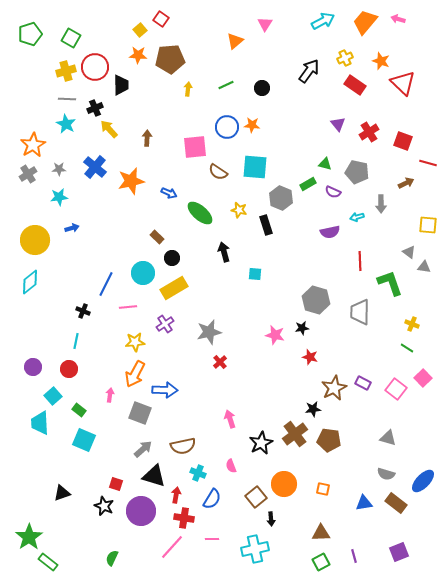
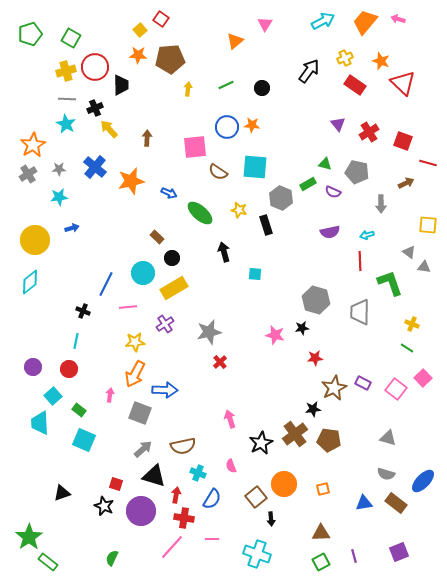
cyan arrow at (357, 217): moved 10 px right, 18 px down
red star at (310, 357): moved 5 px right, 1 px down; rotated 21 degrees counterclockwise
orange square at (323, 489): rotated 24 degrees counterclockwise
cyan cross at (255, 549): moved 2 px right, 5 px down; rotated 32 degrees clockwise
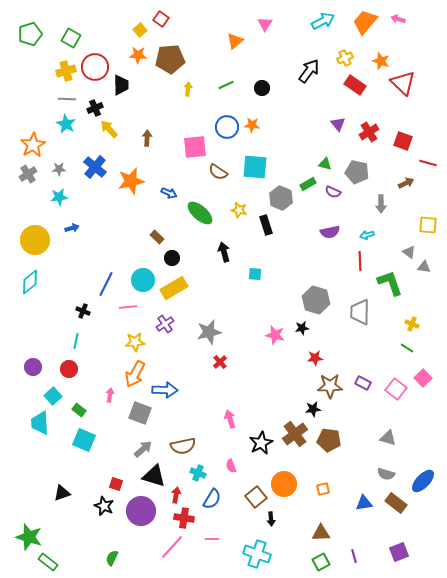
cyan circle at (143, 273): moved 7 px down
brown star at (334, 388): moved 4 px left, 2 px up; rotated 25 degrees clockwise
green star at (29, 537): rotated 20 degrees counterclockwise
